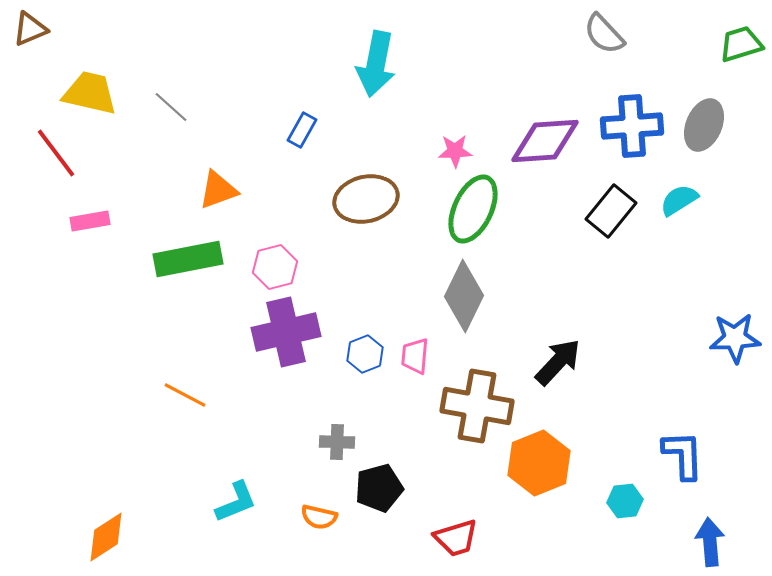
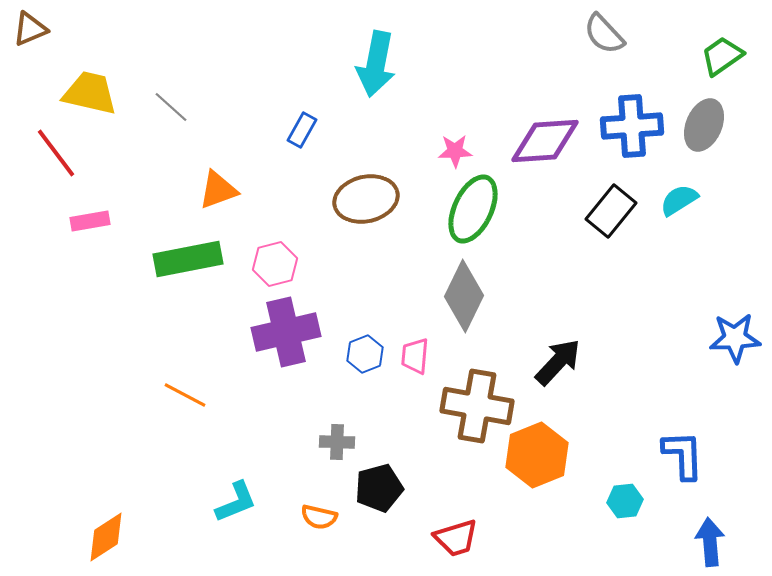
green trapezoid: moved 19 px left, 12 px down; rotated 18 degrees counterclockwise
pink hexagon: moved 3 px up
orange hexagon: moved 2 px left, 8 px up
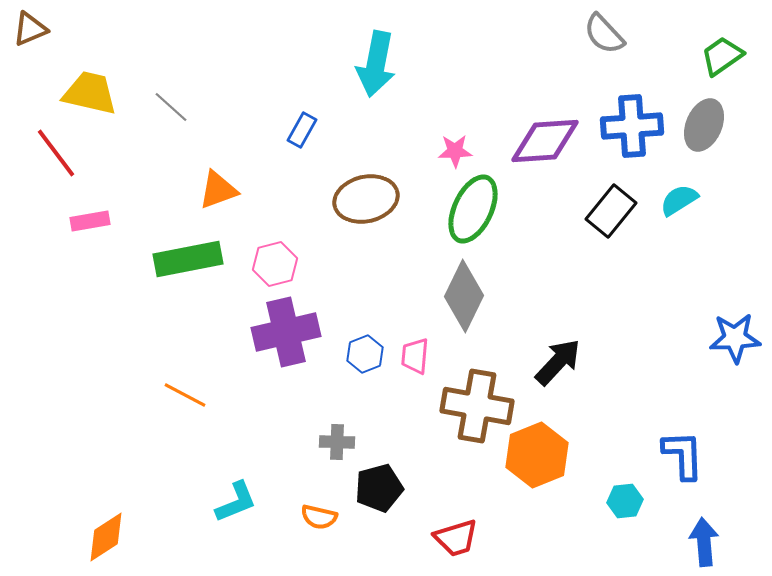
blue arrow: moved 6 px left
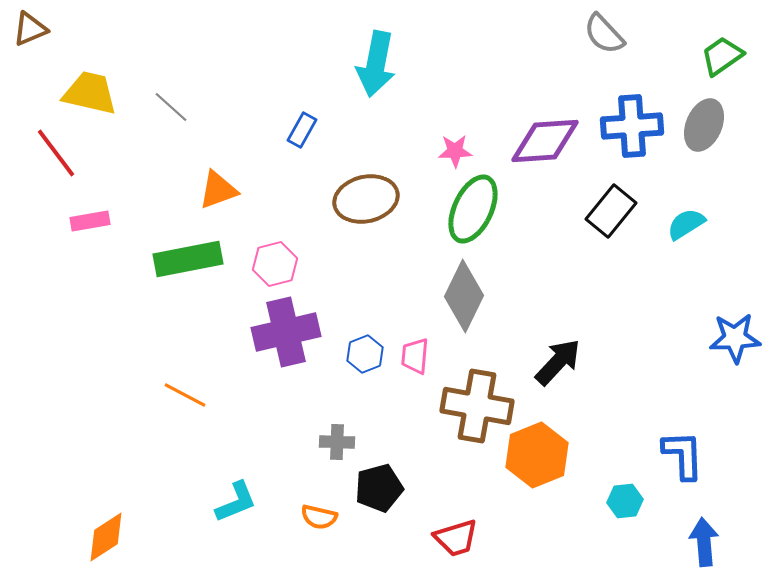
cyan semicircle: moved 7 px right, 24 px down
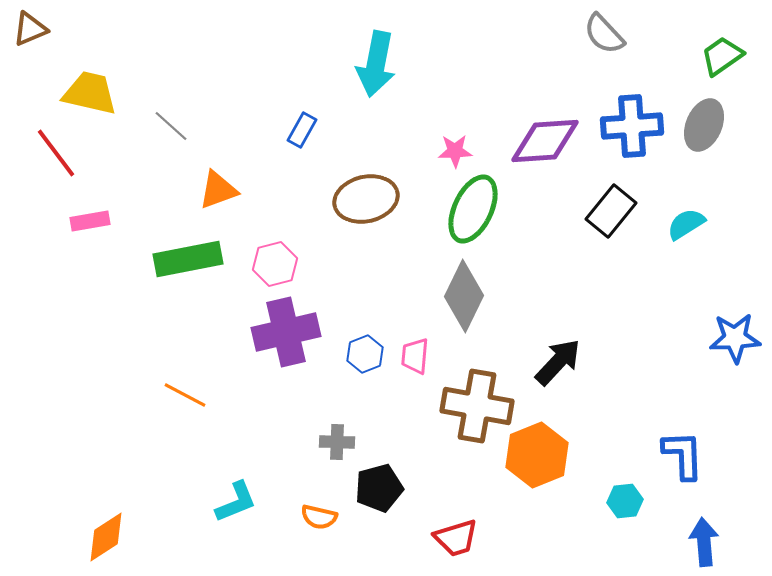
gray line: moved 19 px down
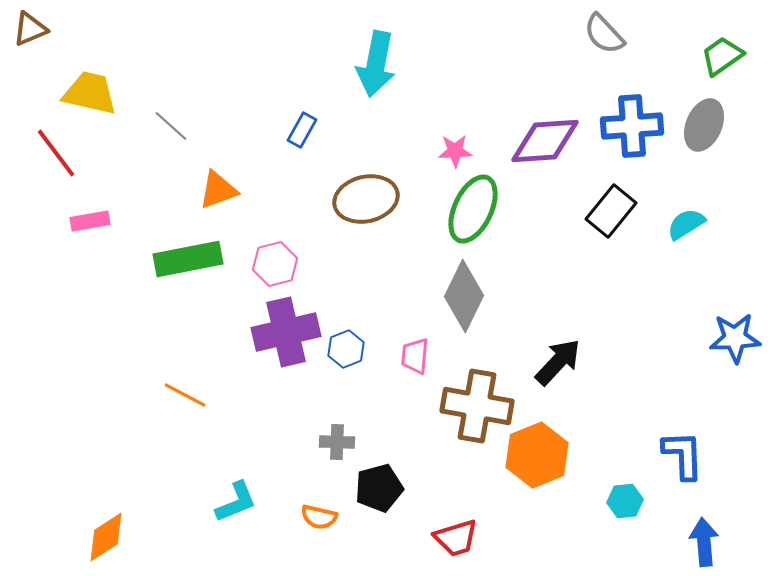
blue hexagon: moved 19 px left, 5 px up
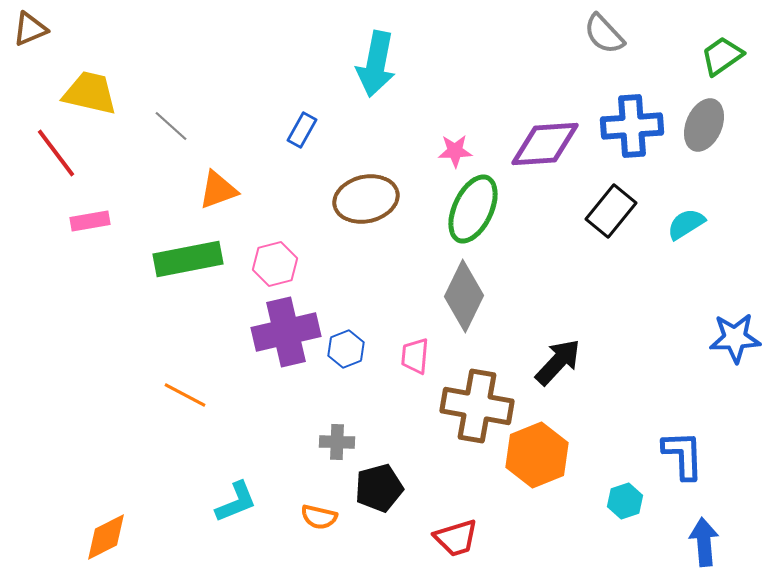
purple diamond: moved 3 px down
cyan hexagon: rotated 12 degrees counterclockwise
orange diamond: rotated 6 degrees clockwise
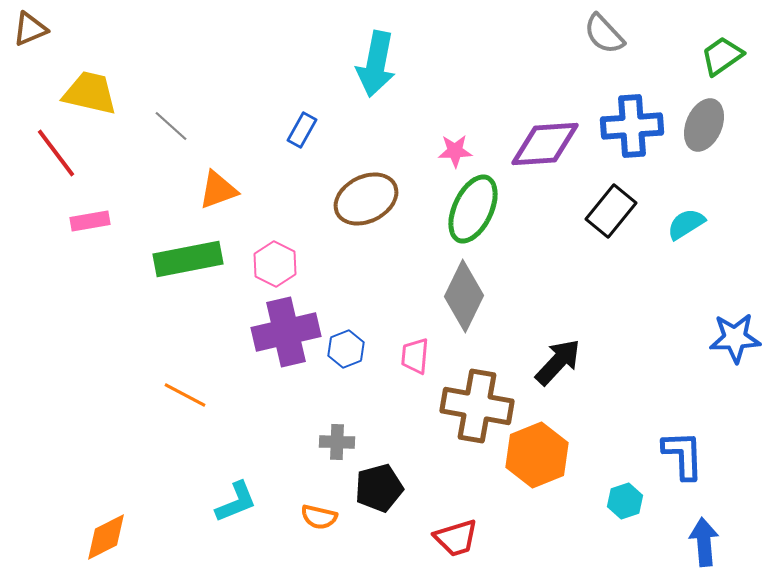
brown ellipse: rotated 14 degrees counterclockwise
pink hexagon: rotated 18 degrees counterclockwise
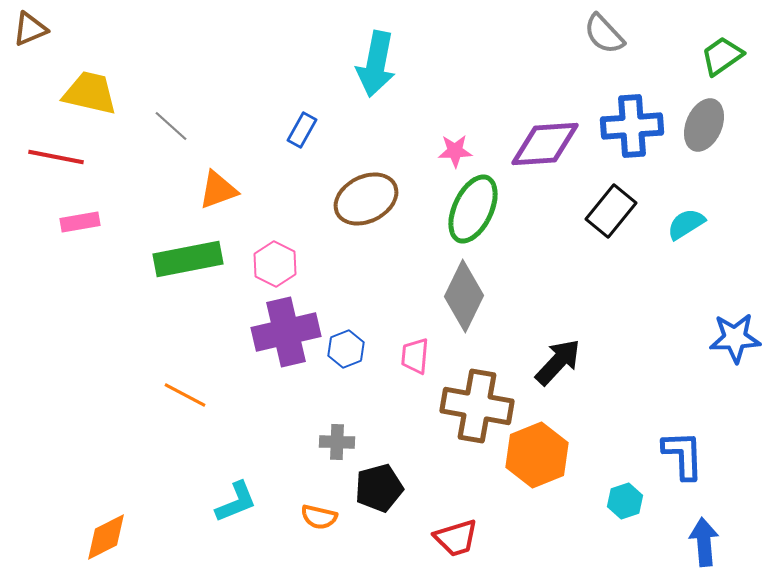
red line: moved 4 px down; rotated 42 degrees counterclockwise
pink rectangle: moved 10 px left, 1 px down
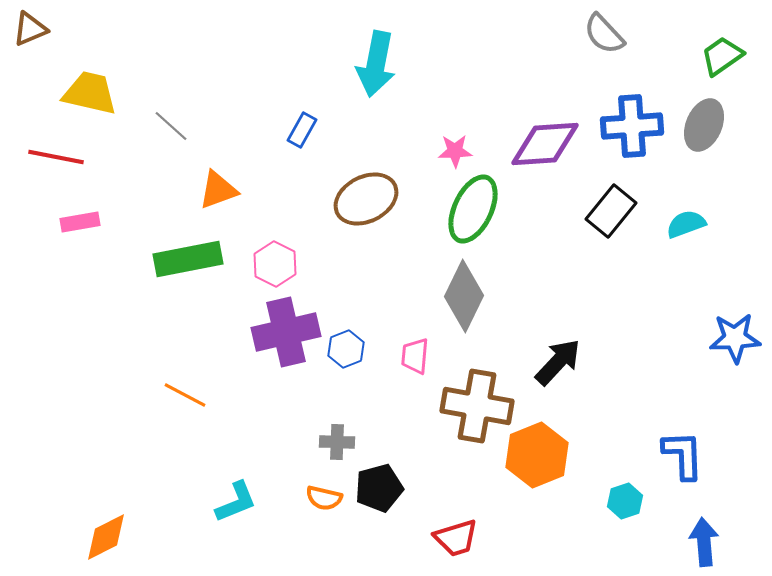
cyan semicircle: rotated 12 degrees clockwise
orange semicircle: moved 5 px right, 19 px up
